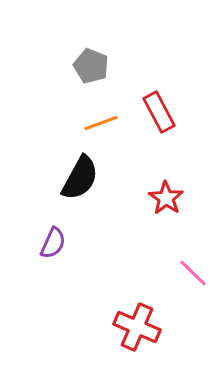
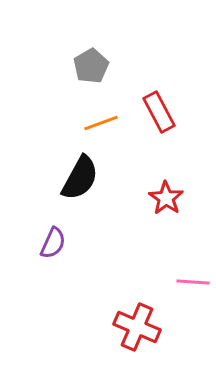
gray pentagon: rotated 20 degrees clockwise
pink line: moved 9 px down; rotated 40 degrees counterclockwise
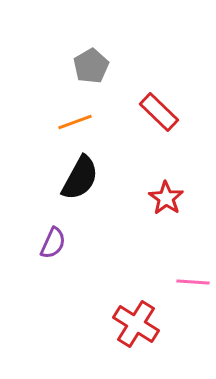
red rectangle: rotated 18 degrees counterclockwise
orange line: moved 26 px left, 1 px up
red cross: moved 1 px left, 3 px up; rotated 9 degrees clockwise
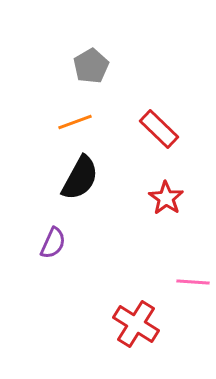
red rectangle: moved 17 px down
